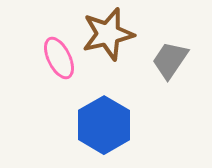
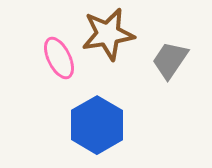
brown star: rotated 4 degrees clockwise
blue hexagon: moved 7 px left
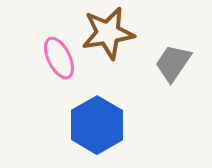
brown star: moved 1 px up
gray trapezoid: moved 3 px right, 3 px down
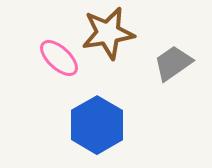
pink ellipse: rotated 21 degrees counterclockwise
gray trapezoid: rotated 21 degrees clockwise
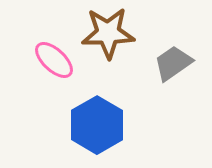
brown star: rotated 8 degrees clockwise
pink ellipse: moved 5 px left, 2 px down
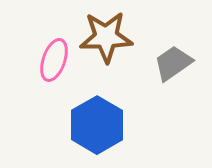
brown star: moved 2 px left, 4 px down
pink ellipse: rotated 66 degrees clockwise
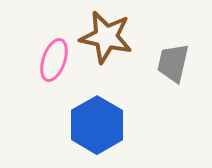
brown star: rotated 14 degrees clockwise
gray trapezoid: rotated 42 degrees counterclockwise
